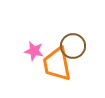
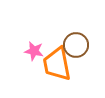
brown circle: moved 3 px right, 1 px up
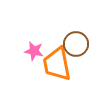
brown circle: moved 1 px up
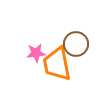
pink star: moved 2 px right, 2 px down; rotated 18 degrees counterclockwise
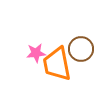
brown circle: moved 5 px right, 5 px down
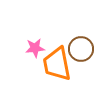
pink star: moved 1 px left, 5 px up
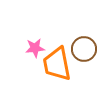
brown circle: moved 3 px right
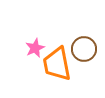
pink star: rotated 18 degrees counterclockwise
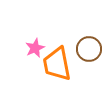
brown circle: moved 5 px right
